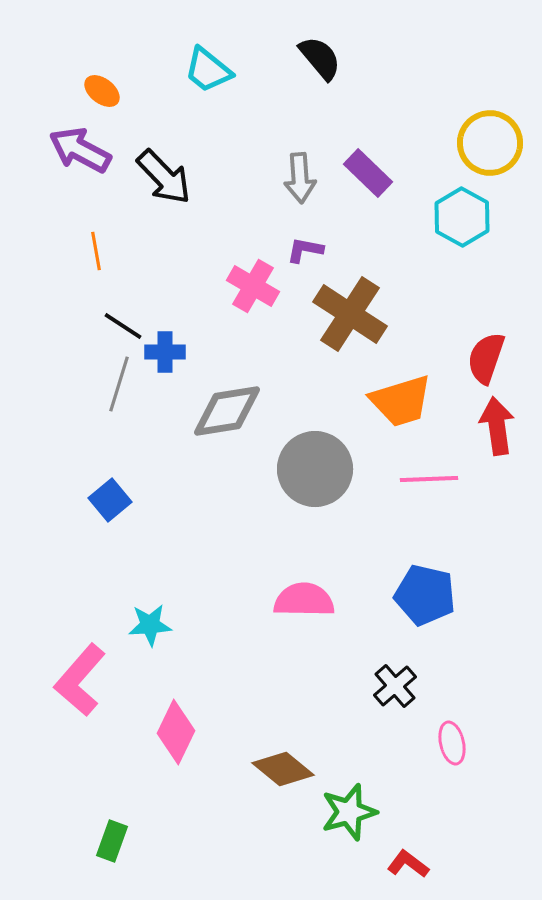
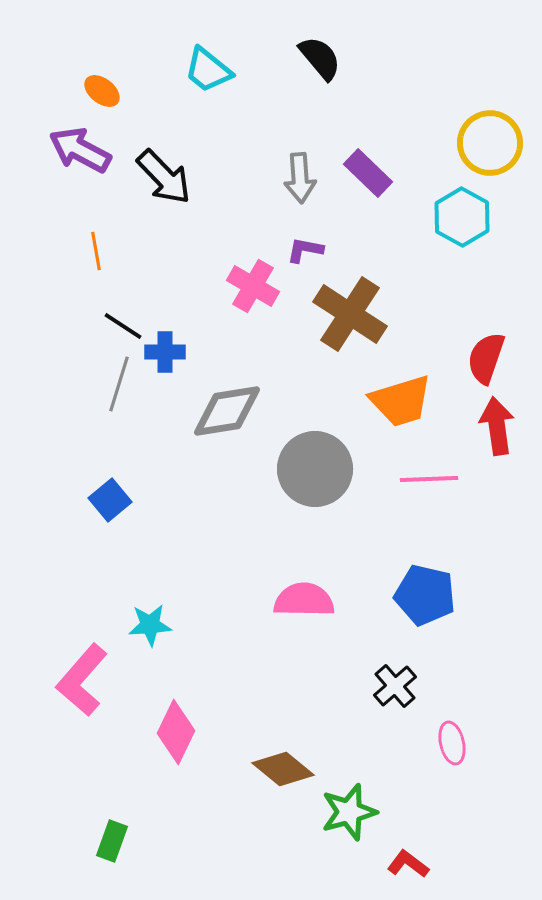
pink L-shape: moved 2 px right
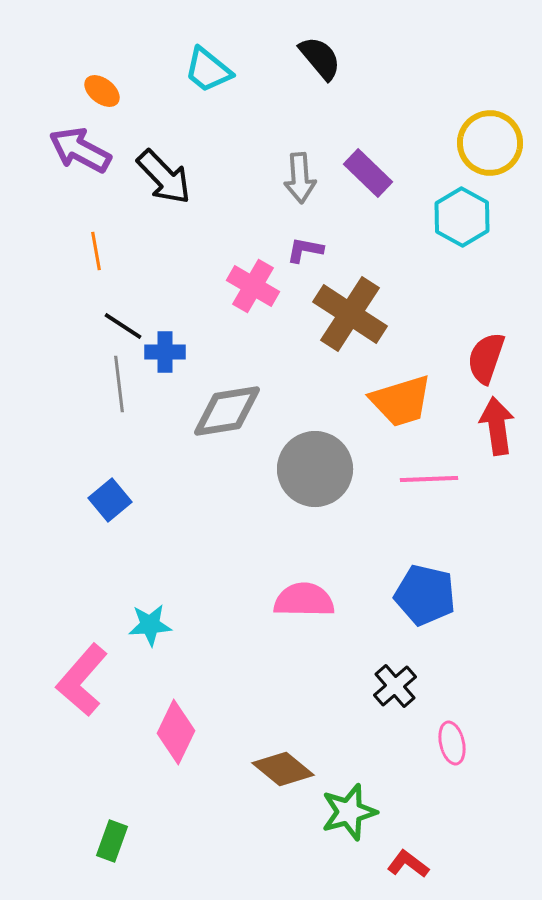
gray line: rotated 24 degrees counterclockwise
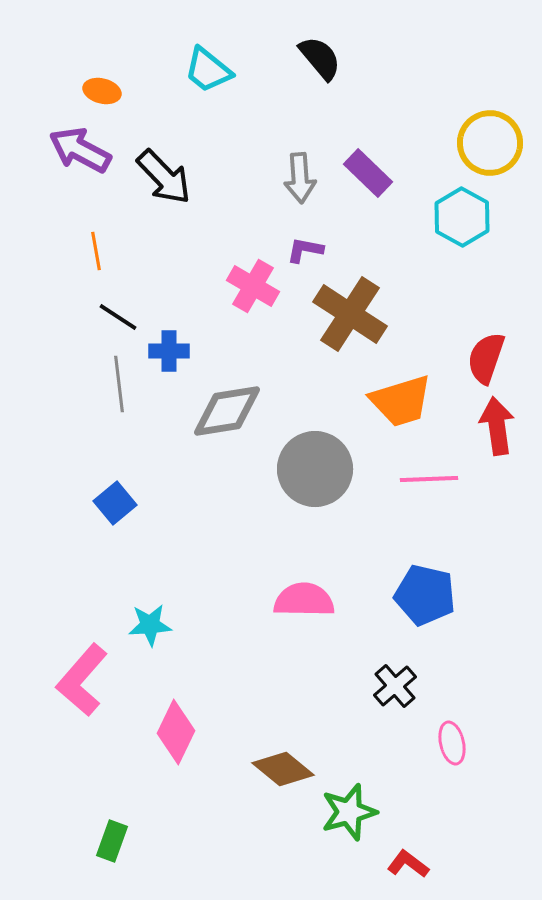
orange ellipse: rotated 24 degrees counterclockwise
black line: moved 5 px left, 9 px up
blue cross: moved 4 px right, 1 px up
blue square: moved 5 px right, 3 px down
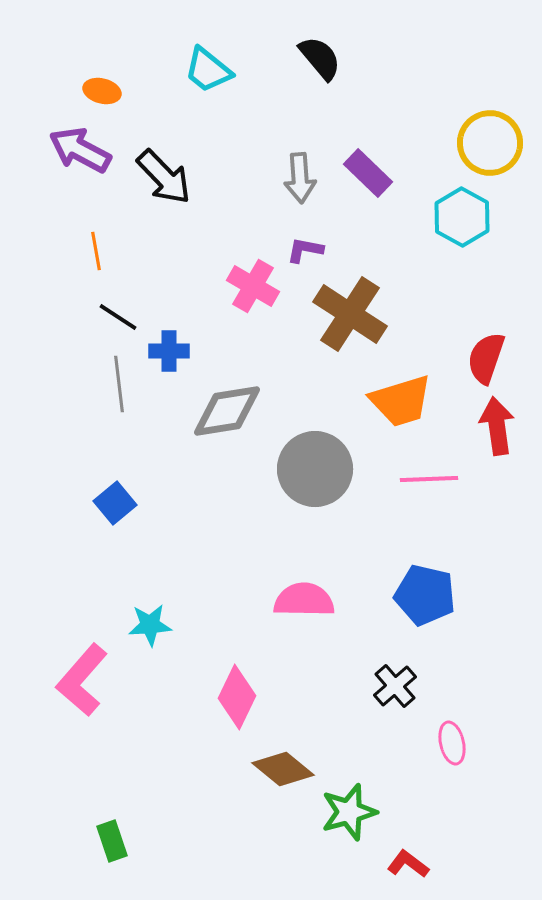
pink diamond: moved 61 px right, 35 px up
green rectangle: rotated 39 degrees counterclockwise
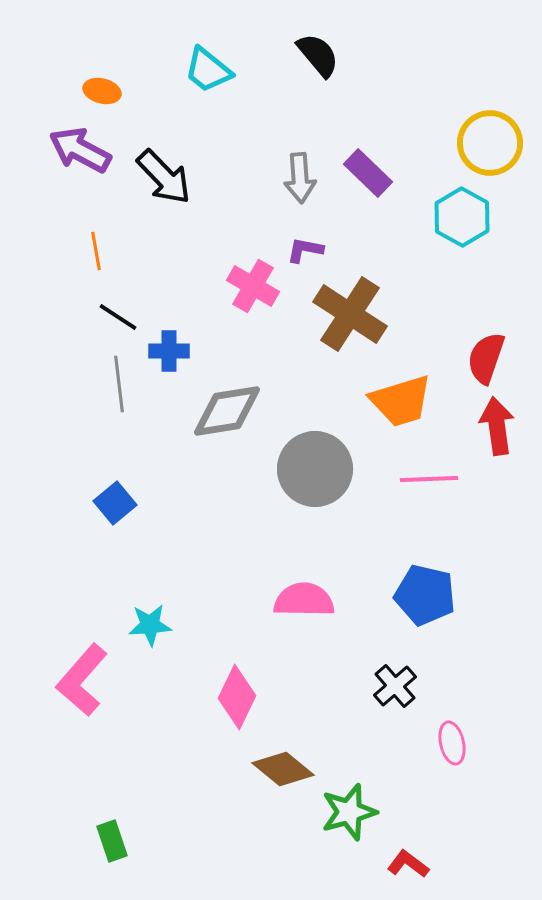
black semicircle: moved 2 px left, 3 px up
